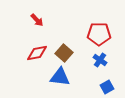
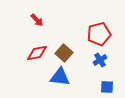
red pentagon: rotated 15 degrees counterclockwise
blue cross: rotated 24 degrees clockwise
blue square: rotated 32 degrees clockwise
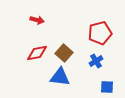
red arrow: rotated 32 degrees counterclockwise
red pentagon: moved 1 px right, 1 px up
blue cross: moved 4 px left, 1 px down
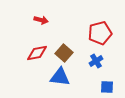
red arrow: moved 4 px right
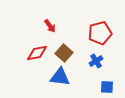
red arrow: moved 9 px right, 6 px down; rotated 40 degrees clockwise
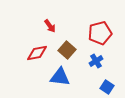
brown square: moved 3 px right, 3 px up
blue square: rotated 32 degrees clockwise
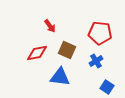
red pentagon: rotated 20 degrees clockwise
brown square: rotated 18 degrees counterclockwise
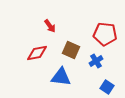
red pentagon: moved 5 px right, 1 px down
brown square: moved 4 px right
blue triangle: moved 1 px right
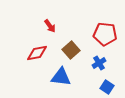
brown square: rotated 24 degrees clockwise
blue cross: moved 3 px right, 2 px down
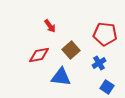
red diamond: moved 2 px right, 2 px down
